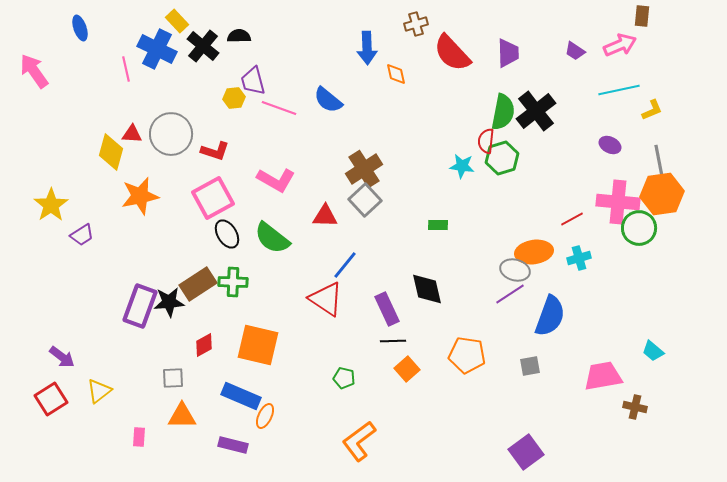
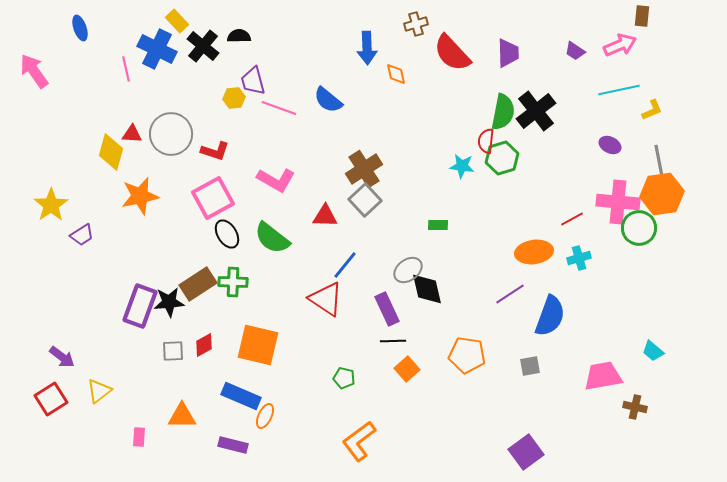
gray ellipse at (515, 270): moved 107 px left; rotated 52 degrees counterclockwise
gray square at (173, 378): moved 27 px up
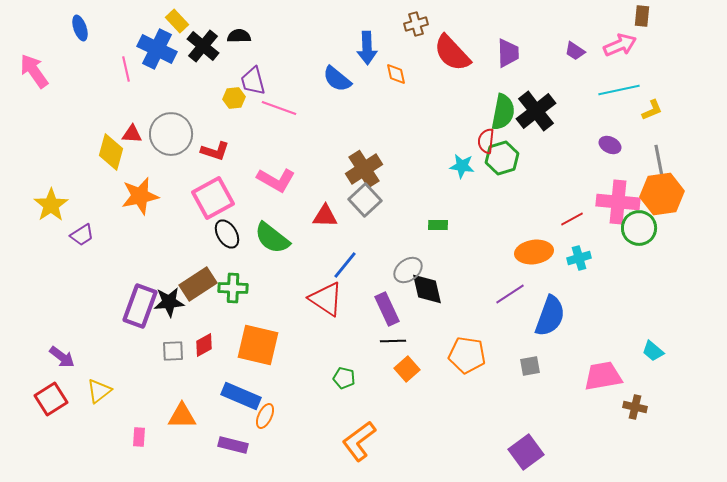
blue semicircle at (328, 100): moved 9 px right, 21 px up
green cross at (233, 282): moved 6 px down
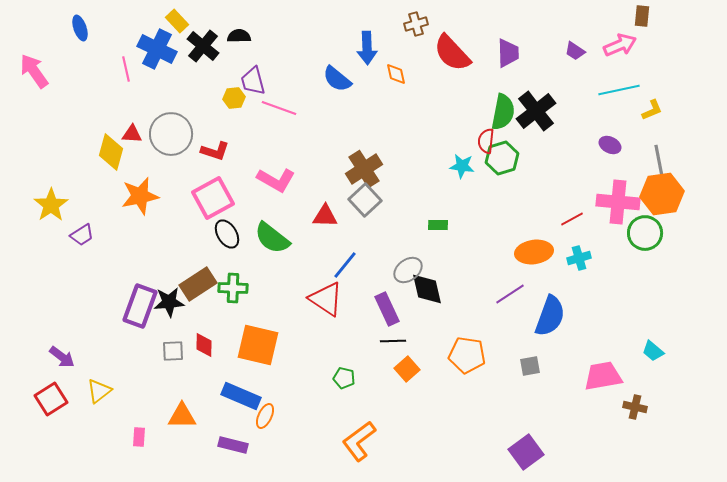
green circle at (639, 228): moved 6 px right, 5 px down
red diamond at (204, 345): rotated 60 degrees counterclockwise
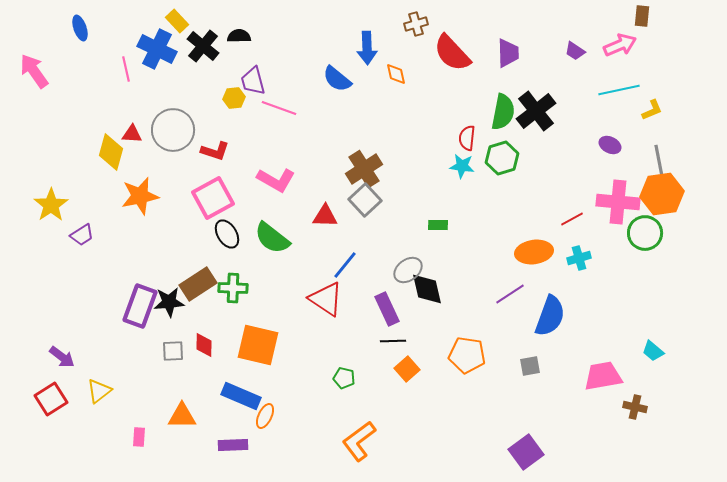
gray circle at (171, 134): moved 2 px right, 4 px up
red semicircle at (486, 141): moved 19 px left, 3 px up
purple rectangle at (233, 445): rotated 16 degrees counterclockwise
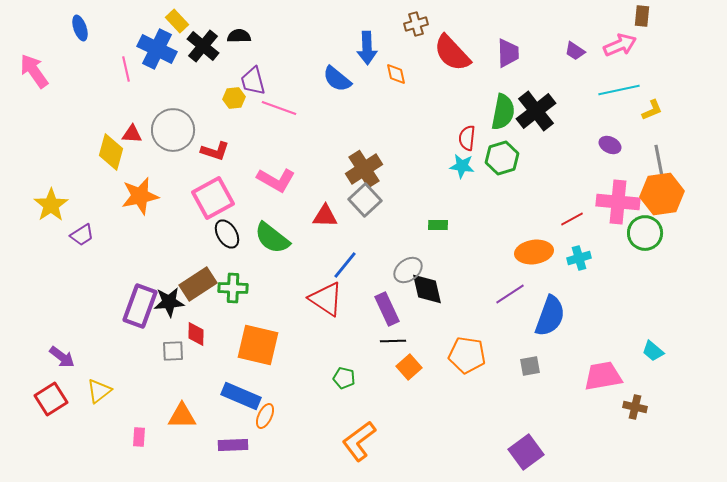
red diamond at (204, 345): moved 8 px left, 11 px up
orange square at (407, 369): moved 2 px right, 2 px up
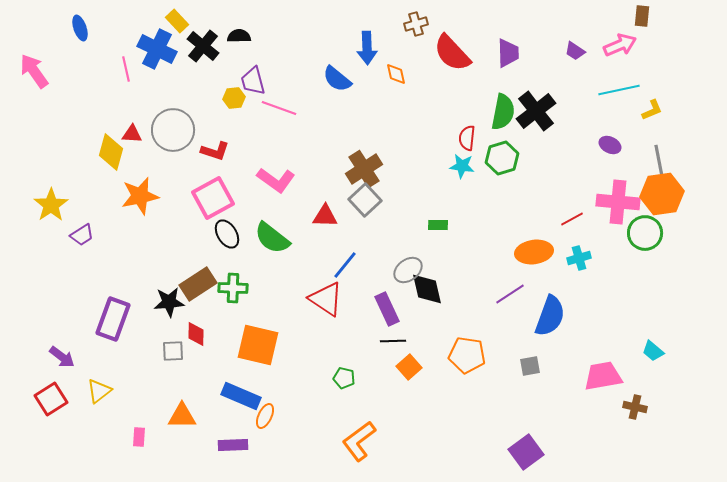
pink L-shape at (276, 180): rotated 6 degrees clockwise
purple rectangle at (140, 306): moved 27 px left, 13 px down
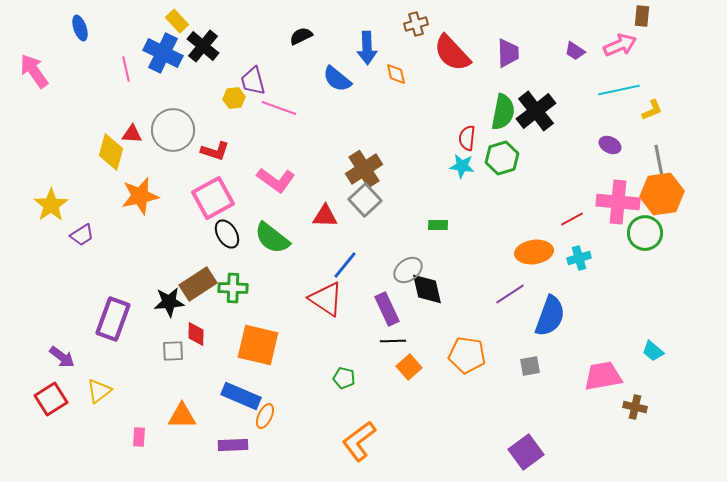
black semicircle at (239, 36): moved 62 px right; rotated 25 degrees counterclockwise
blue cross at (157, 49): moved 6 px right, 4 px down
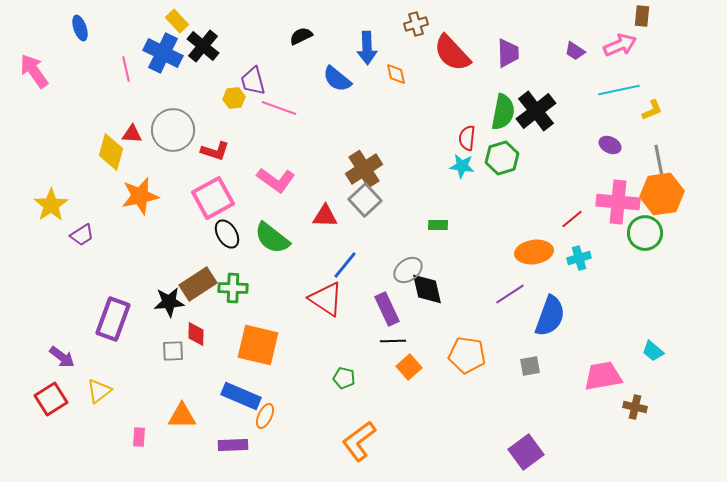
red line at (572, 219): rotated 10 degrees counterclockwise
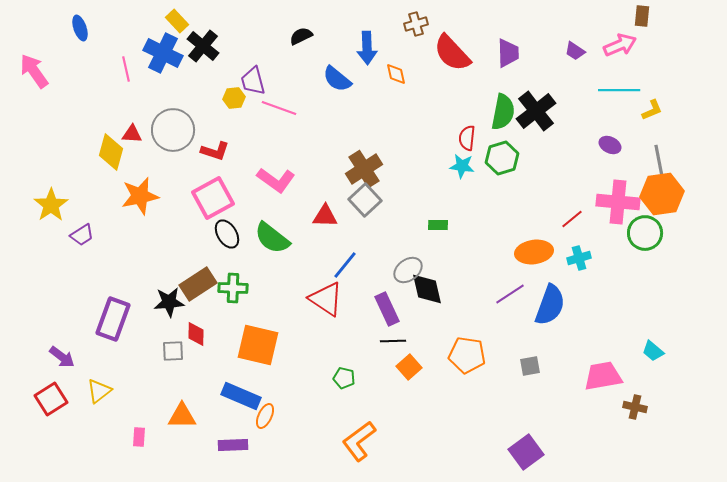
cyan line at (619, 90): rotated 12 degrees clockwise
blue semicircle at (550, 316): moved 11 px up
